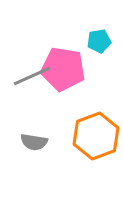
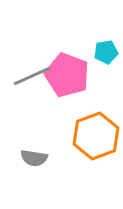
cyan pentagon: moved 7 px right, 11 px down
pink pentagon: moved 4 px right, 6 px down; rotated 12 degrees clockwise
gray semicircle: moved 16 px down
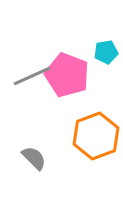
gray semicircle: rotated 144 degrees counterclockwise
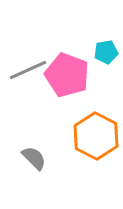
gray line: moved 4 px left, 6 px up
orange hexagon: rotated 12 degrees counterclockwise
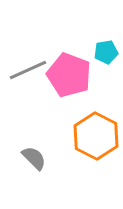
pink pentagon: moved 2 px right
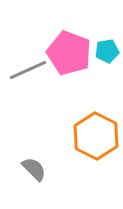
cyan pentagon: moved 1 px right, 1 px up
pink pentagon: moved 22 px up
gray semicircle: moved 11 px down
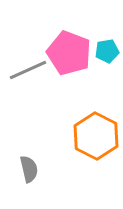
gray semicircle: moved 5 px left; rotated 32 degrees clockwise
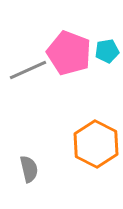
orange hexagon: moved 8 px down
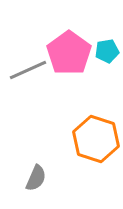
pink pentagon: rotated 15 degrees clockwise
orange hexagon: moved 5 px up; rotated 9 degrees counterclockwise
gray semicircle: moved 7 px right, 9 px down; rotated 36 degrees clockwise
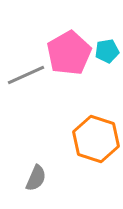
pink pentagon: rotated 6 degrees clockwise
gray line: moved 2 px left, 5 px down
